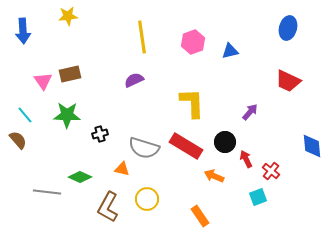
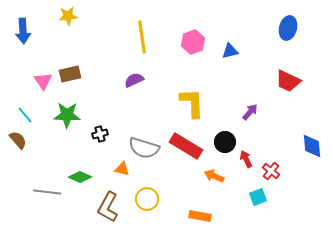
orange rectangle: rotated 45 degrees counterclockwise
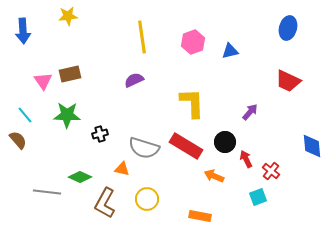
brown L-shape: moved 3 px left, 4 px up
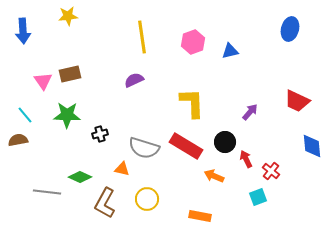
blue ellipse: moved 2 px right, 1 px down
red trapezoid: moved 9 px right, 20 px down
brown semicircle: rotated 60 degrees counterclockwise
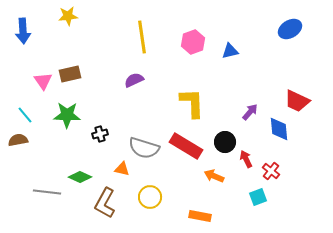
blue ellipse: rotated 45 degrees clockwise
blue diamond: moved 33 px left, 17 px up
yellow circle: moved 3 px right, 2 px up
